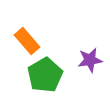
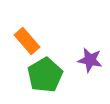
purple star: rotated 20 degrees clockwise
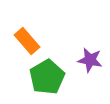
green pentagon: moved 2 px right, 2 px down
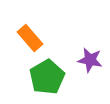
orange rectangle: moved 3 px right, 3 px up
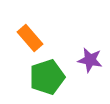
green pentagon: rotated 12 degrees clockwise
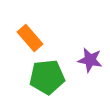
green pentagon: rotated 12 degrees clockwise
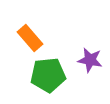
green pentagon: moved 1 px right, 2 px up
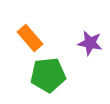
purple star: moved 17 px up
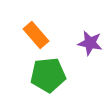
orange rectangle: moved 6 px right, 3 px up
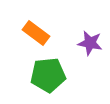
orange rectangle: moved 2 px up; rotated 12 degrees counterclockwise
